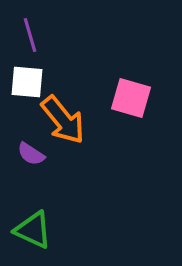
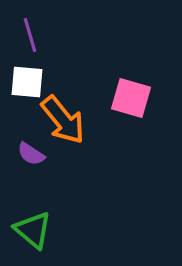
green triangle: rotated 15 degrees clockwise
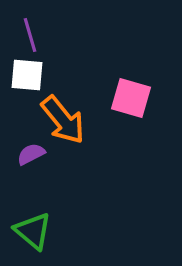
white square: moved 7 px up
purple semicircle: rotated 120 degrees clockwise
green triangle: moved 1 px down
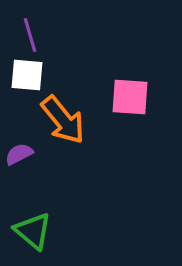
pink square: moved 1 px left, 1 px up; rotated 12 degrees counterclockwise
purple semicircle: moved 12 px left
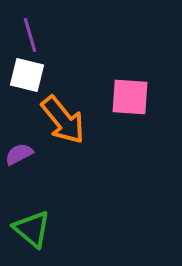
white square: rotated 9 degrees clockwise
green triangle: moved 1 px left, 2 px up
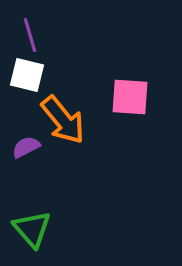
purple semicircle: moved 7 px right, 7 px up
green triangle: rotated 9 degrees clockwise
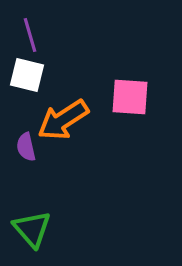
orange arrow: rotated 96 degrees clockwise
purple semicircle: rotated 76 degrees counterclockwise
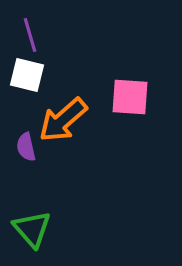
orange arrow: rotated 8 degrees counterclockwise
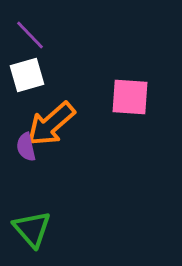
purple line: rotated 28 degrees counterclockwise
white square: rotated 30 degrees counterclockwise
orange arrow: moved 12 px left, 4 px down
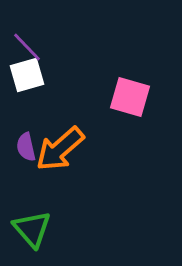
purple line: moved 3 px left, 12 px down
pink square: rotated 12 degrees clockwise
orange arrow: moved 9 px right, 25 px down
